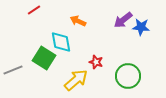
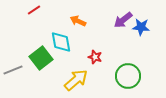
green square: moved 3 px left; rotated 20 degrees clockwise
red star: moved 1 px left, 5 px up
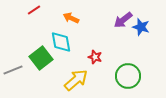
orange arrow: moved 7 px left, 3 px up
blue star: rotated 12 degrees clockwise
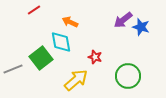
orange arrow: moved 1 px left, 4 px down
gray line: moved 1 px up
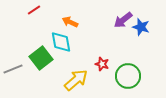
red star: moved 7 px right, 7 px down
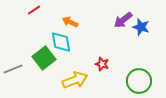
green square: moved 3 px right
green circle: moved 11 px right, 5 px down
yellow arrow: moved 1 px left; rotated 20 degrees clockwise
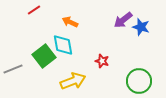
cyan diamond: moved 2 px right, 3 px down
green square: moved 2 px up
red star: moved 3 px up
yellow arrow: moved 2 px left, 1 px down
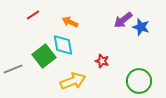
red line: moved 1 px left, 5 px down
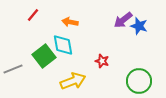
red line: rotated 16 degrees counterclockwise
orange arrow: rotated 14 degrees counterclockwise
blue star: moved 2 px left, 1 px up
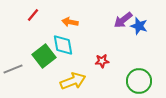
red star: rotated 24 degrees counterclockwise
